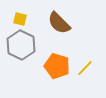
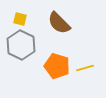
yellow line: rotated 30 degrees clockwise
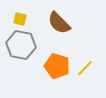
gray hexagon: rotated 16 degrees counterclockwise
yellow line: rotated 30 degrees counterclockwise
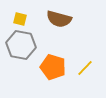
brown semicircle: moved 4 px up; rotated 30 degrees counterclockwise
orange pentagon: moved 4 px left, 1 px down
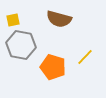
yellow square: moved 7 px left, 1 px down; rotated 24 degrees counterclockwise
yellow line: moved 11 px up
